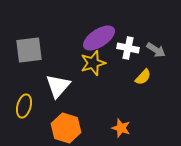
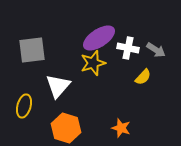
gray square: moved 3 px right
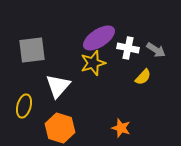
orange hexagon: moved 6 px left
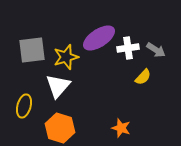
white cross: rotated 20 degrees counterclockwise
yellow star: moved 27 px left, 6 px up
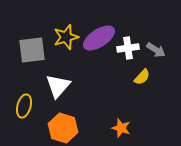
yellow star: moved 20 px up
yellow semicircle: moved 1 px left
orange hexagon: moved 3 px right
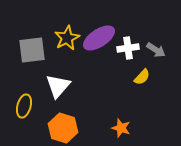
yellow star: moved 1 px right, 1 px down; rotated 10 degrees counterclockwise
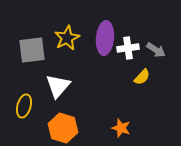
purple ellipse: moved 6 px right; rotated 52 degrees counterclockwise
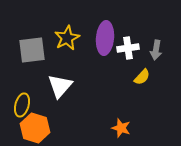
gray arrow: rotated 66 degrees clockwise
white triangle: moved 2 px right
yellow ellipse: moved 2 px left, 1 px up
orange hexagon: moved 28 px left
